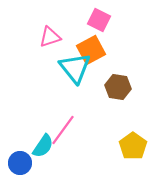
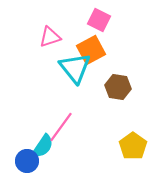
pink line: moved 2 px left, 3 px up
blue circle: moved 7 px right, 2 px up
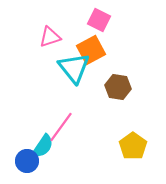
cyan triangle: moved 1 px left
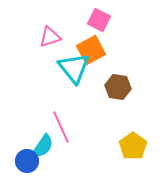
pink line: rotated 60 degrees counterclockwise
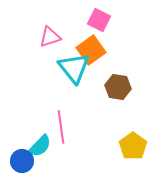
orange square: rotated 8 degrees counterclockwise
pink line: rotated 16 degrees clockwise
cyan semicircle: moved 3 px left; rotated 10 degrees clockwise
blue circle: moved 5 px left
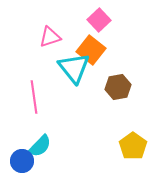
pink square: rotated 20 degrees clockwise
orange square: rotated 16 degrees counterclockwise
brown hexagon: rotated 20 degrees counterclockwise
pink line: moved 27 px left, 30 px up
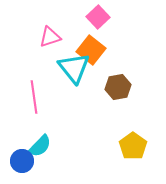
pink square: moved 1 px left, 3 px up
